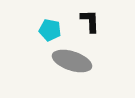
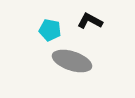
black L-shape: rotated 60 degrees counterclockwise
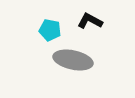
gray ellipse: moved 1 px right, 1 px up; rotated 6 degrees counterclockwise
